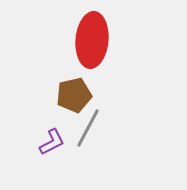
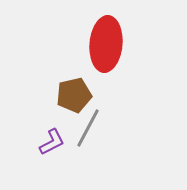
red ellipse: moved 14 px right, 4 px down
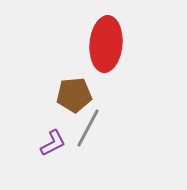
brown pentagon: rotated 8 degrees clockwise
purple L-shape: moved 1 px right, 1 px down
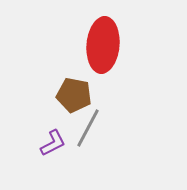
red ellipse: moved 3 px left, 1 px down
brown pentagon: rotated 16 degrees clockwise
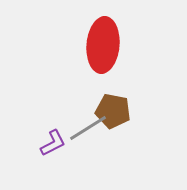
brown pentagon: moved 39 px right, 16 px down
gray line: rotated 30 degrees clockwise
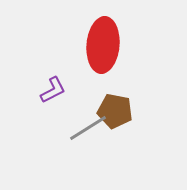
brown pentagon: moved 2 px right
purple L-shape: moved 53 px up
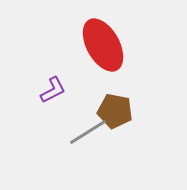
red ellipse: rotated 34 degrees counterclockwise
gray line: moved 4 px down
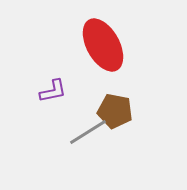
purple L-shape: moved 1 px down; rotated 16 degrees clockwise
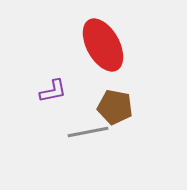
brown pentagon: moved 4 px up
gray line: rotated 21 degrees clockwise
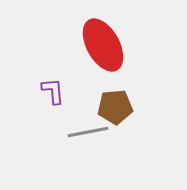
purple L-shape: rotated 84 degrees counterclockwise
brown pentagon: rotated 16 degrees counterclockwise
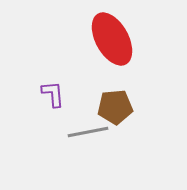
red ellipse: moved 9 px right, 6 px up
purple L-shape: moved 3 px down
